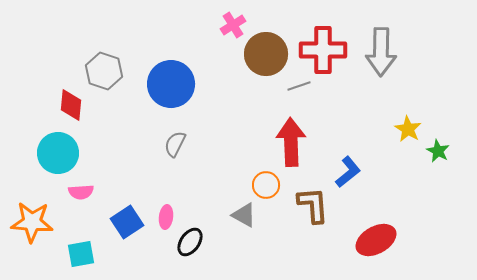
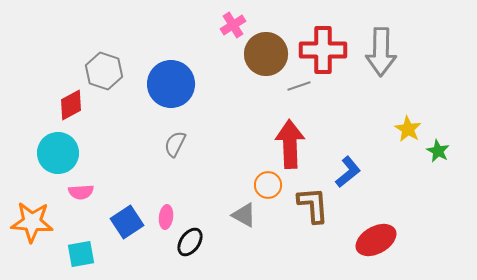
red diamond: rotated 56 degrees clockwise
red arrow: moved 1 px left, 2 px down
orange circle: moved 2 px right
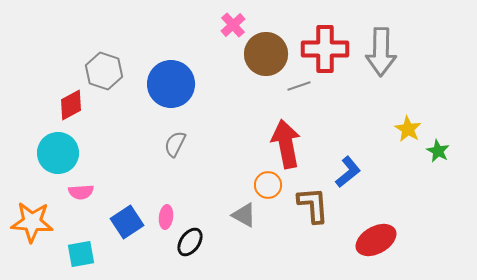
pink cross: rotated 10 degrees counterclockwise
red cross: moved 2 px right, 1 px up
red arrow: moved 4 px left; rotated 9 degrees counterclockwise
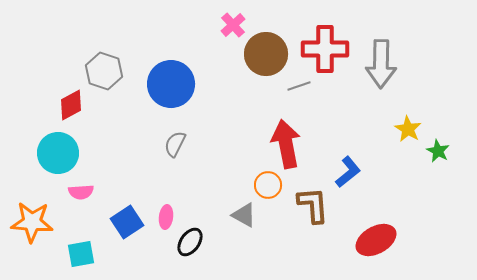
gray arrow: moved 12 px down
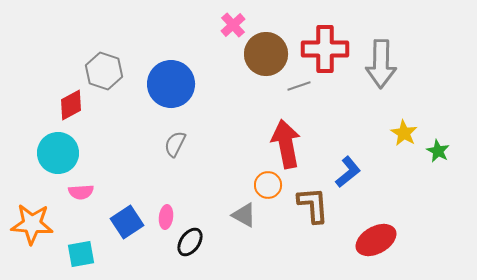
yellow star: moved 4 px left, 4 px down
orange star: moved 2 px down
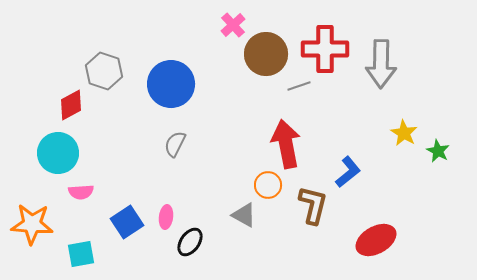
brown L-shape: rotated 18 degrees clockwise
